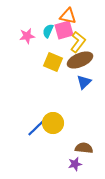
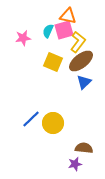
pink star: moved 4 px left, 2 px down
brown ellipse: moved 1 px right, 1 px down; rotated 15 degrees counterclockwise
blue line: moved 5 px left, 9 px up
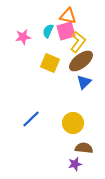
pink square: moved 2 px right, 1 px down
pink star: moved 1 px up
yellow square: moved 3 px left, 1 px down
yellow circle: moved 20 px right
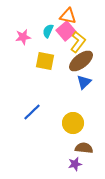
pink square: rotated 24 degrees counterclockwise
yellow square: moved 5 px left, 2 px up; rotated 12 degrees counterclockwise
blue line: moved 1 px right, 7 px up
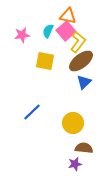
pink star: moved 1 px left, 2 px up
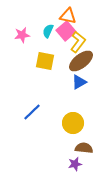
blue triangle: moved 5 px left; rotated 14 degrees clockwise
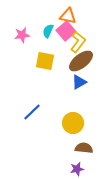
purple star: moved 2 px right, 5 px down
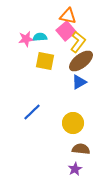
cyan semicircle: moved 8 px left, 6 px down; rotated 64 degrees clockwise
pink star: moved 4 px right, 4 px down
brown semicircle: moved 3 px left, 1 px down
purple star: moved 2 px left; rotated 16 degrees counterclockwise
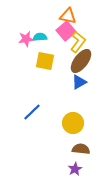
brown ellipse: rotated 15 degrees counterclockwise
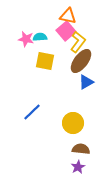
pink star: rotated 21 degrees clockwise
blue triangle: moved 7 px right
purple star: moved 3 px right, 2 px up
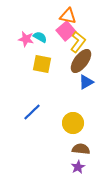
cyan semicircle: rotated 32 degrees clockwise
yellow square: moved 3 px left, 3 px down
